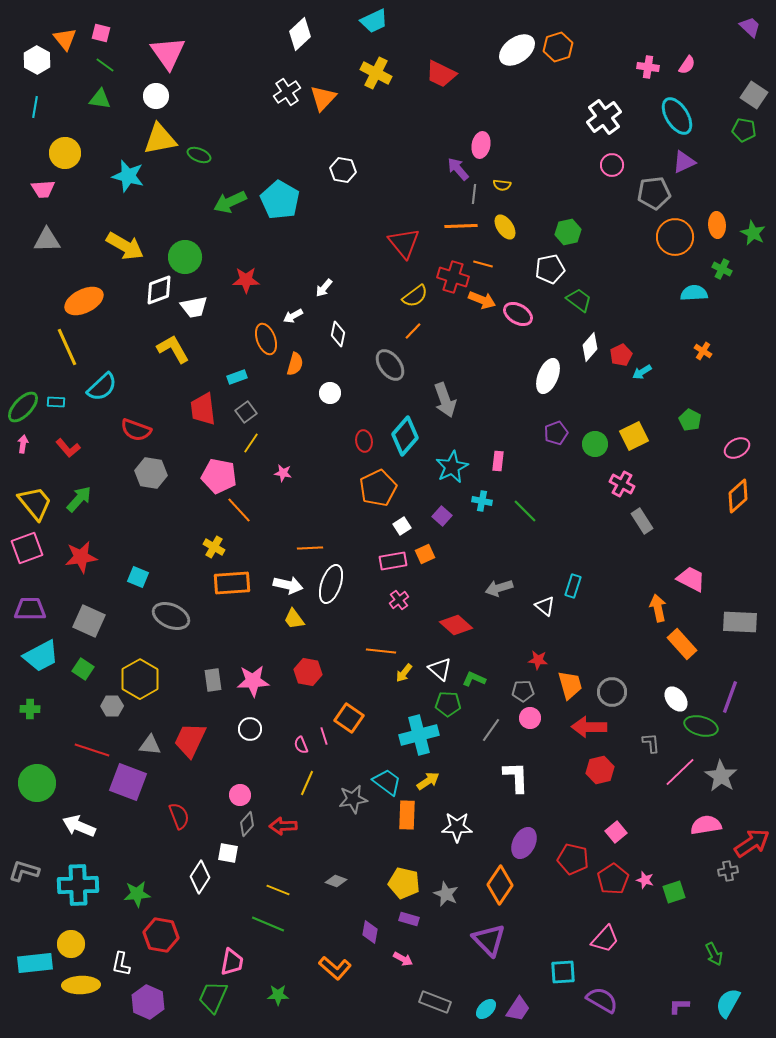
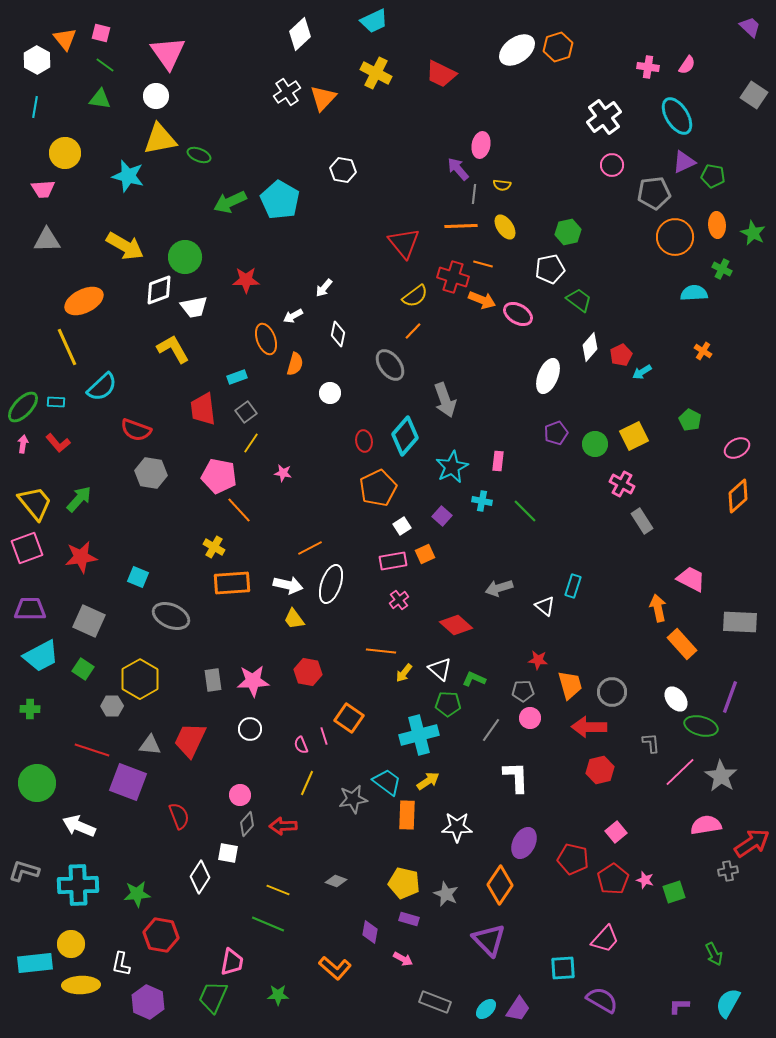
green pentagon at (744, 130): moved 31 px left, 46 px down
red L-shape at (68, 448): moved 10 px left, 5 px up
orange line at (310, 548): rotated 25 degrees counterclockwise
cyan square at (563, 972): moved 4 px up
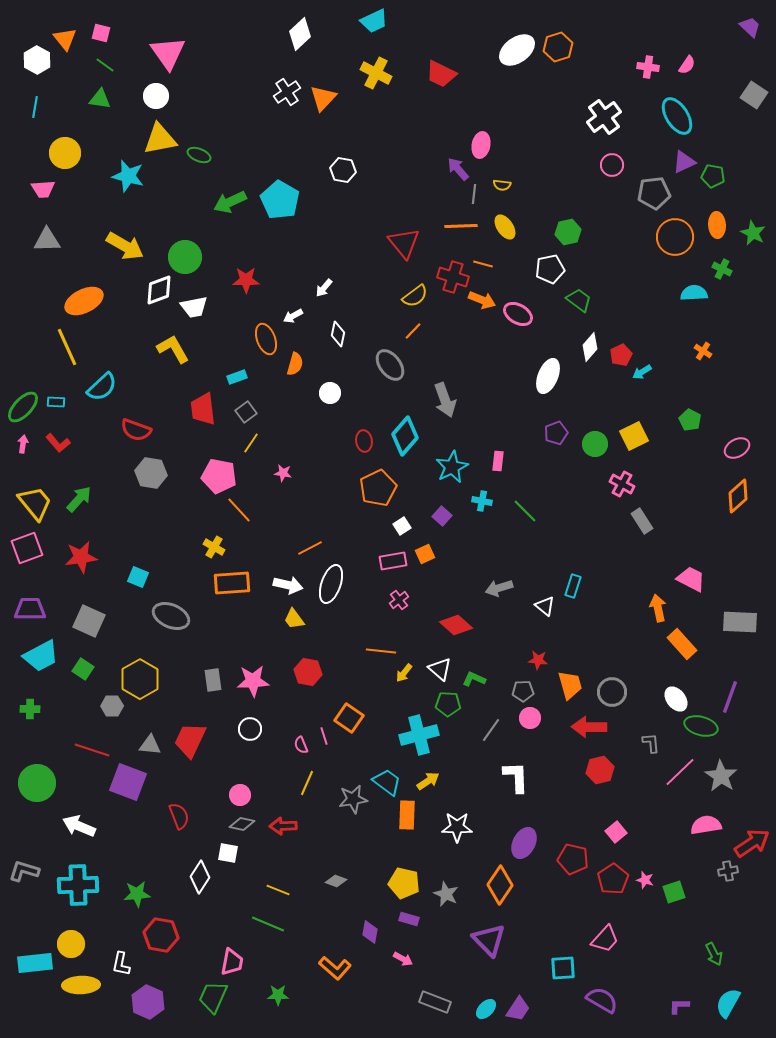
gray diamond at (247, 824): moved 5 px left; rotated 60 degrees clockwise
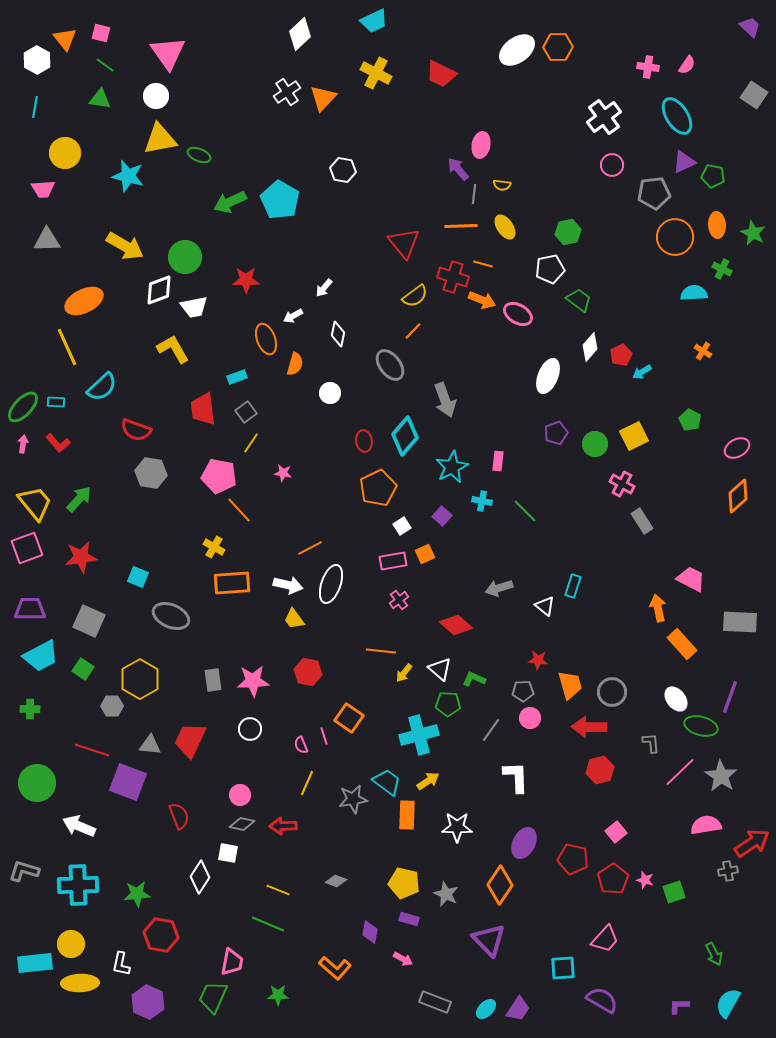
orange hexagon at (558, 47): rotated 16 degrees clockwise
yellow ellipse at (81, 985): moved 1 px left, 2 px up
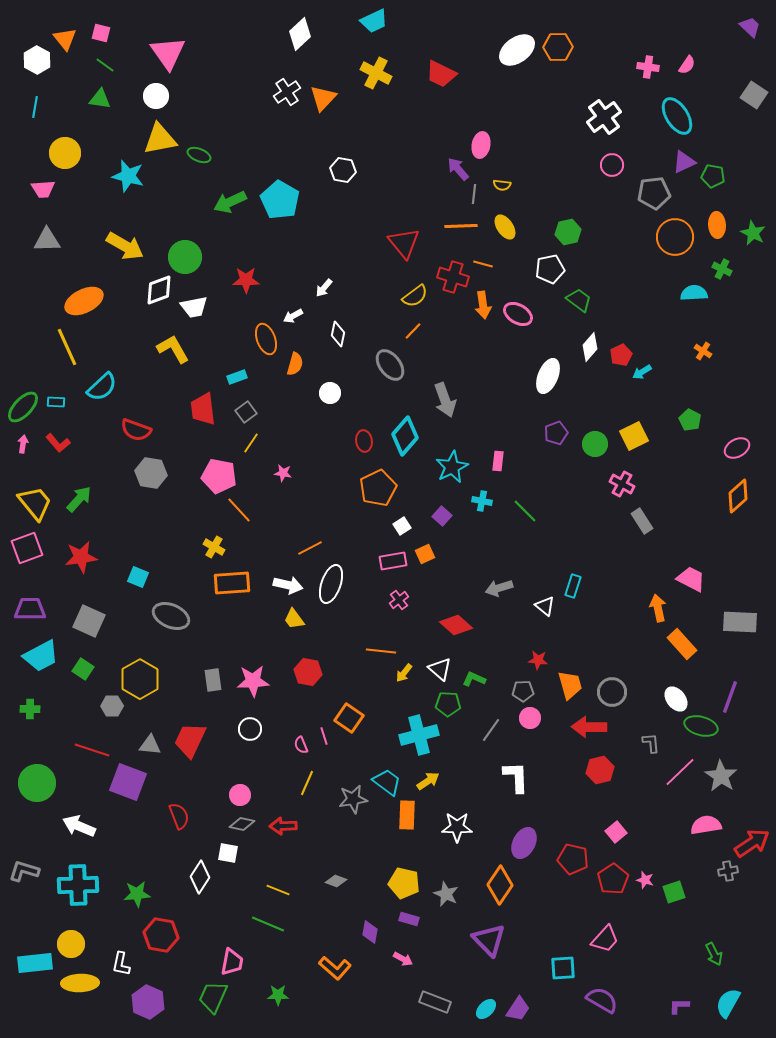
orange arrow at (482, 300): moved 1 px right, 5 px down; rotated 60 degrees clockwise
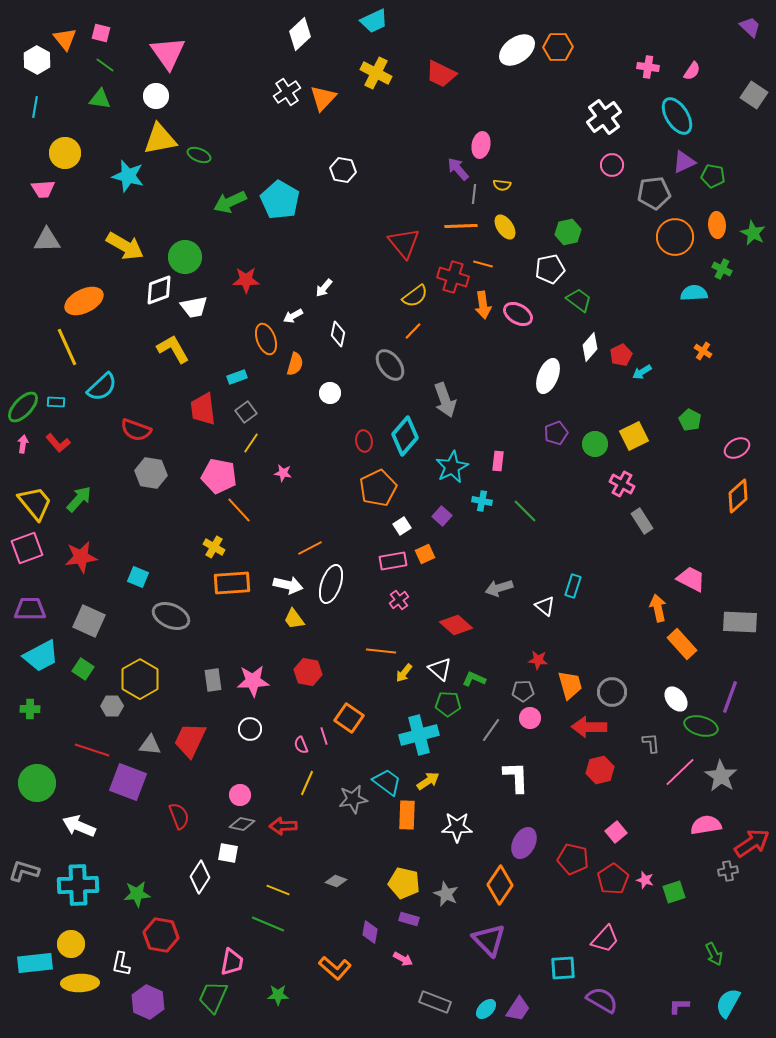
pink semicircle at (687, 65): moved 5 px right, 6 px down
